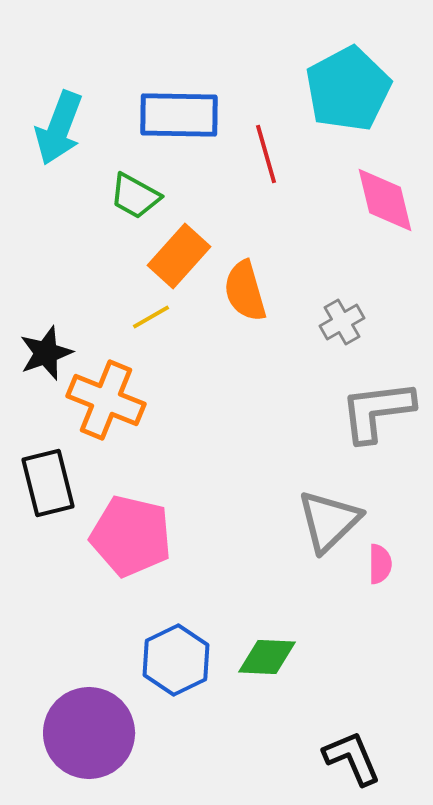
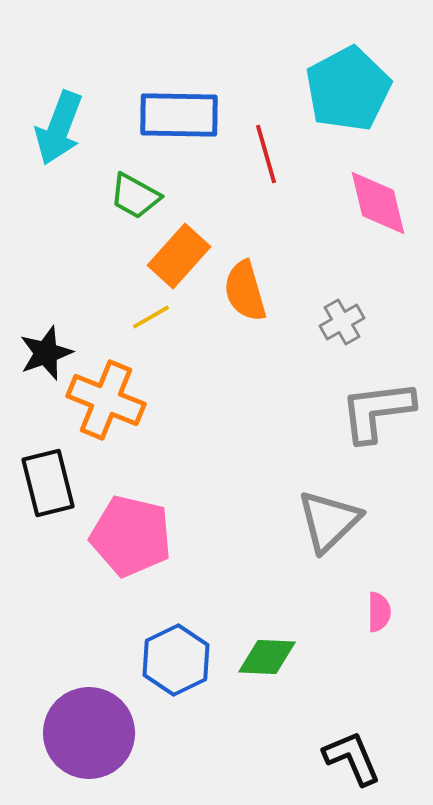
pink diamond: moved 7 px left, 3 px down
pink semicircle: moved 1 px left, 48 px down
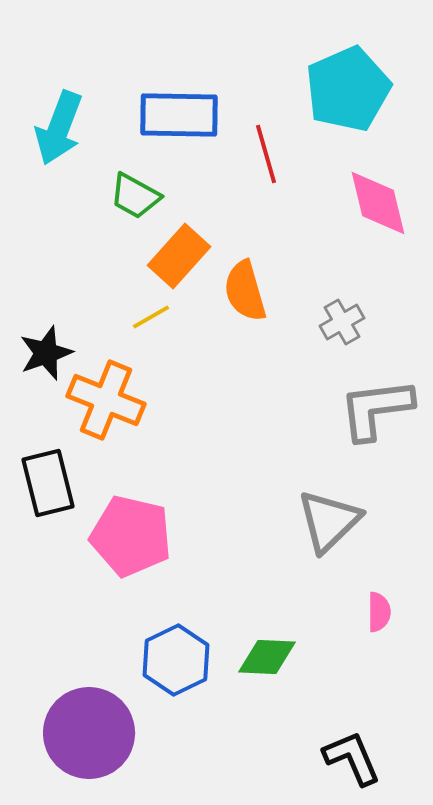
cyan pentagon: rotated 4 degrees clockwise
gray L-shape: moved 1 px left, 2 px up
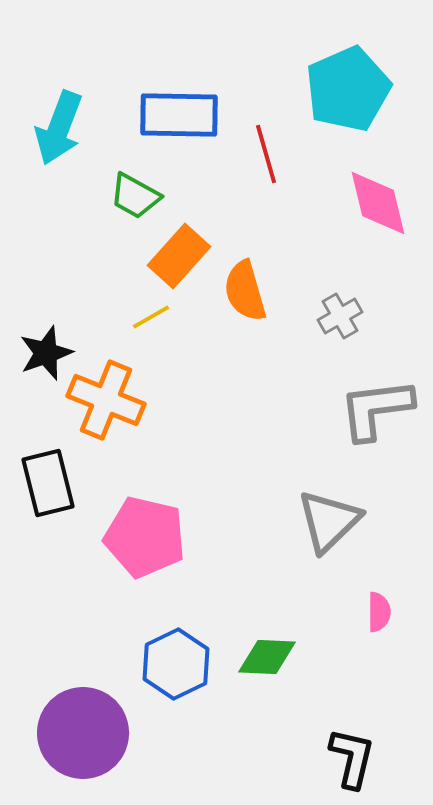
gray cross: moved 2 px left, 6 px up
pink pentagon: moved 14 px right, 1 px down
blue hexagon: moved 4 px down
purple circle: moved 6 px left
black L-shape: rotated 36 degrees clockwise
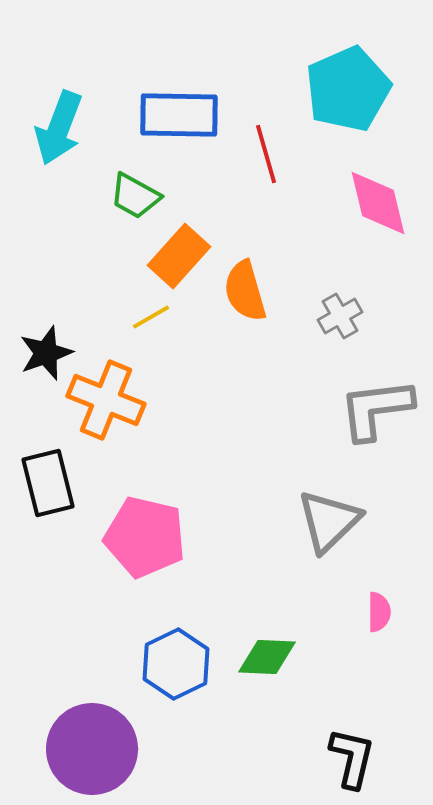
purple circle: moved 9 px right, 16 px down
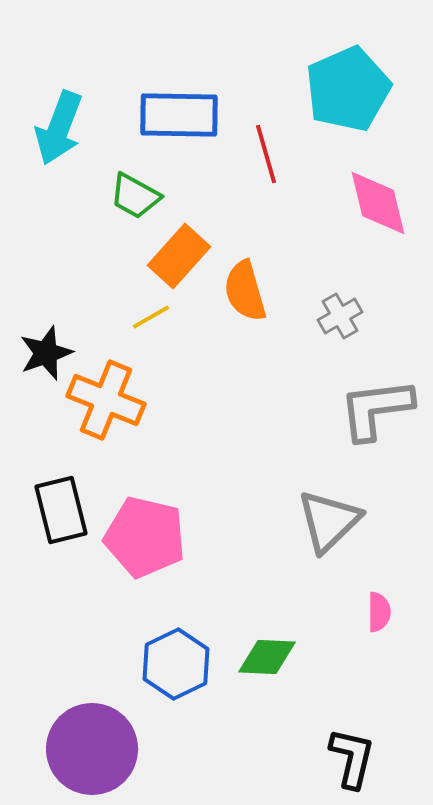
black rectangle: moved 13 px right, 27 px down
